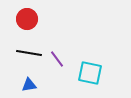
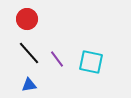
black line: rotated 40 degrees clockwise
cyan square: moved 1 px right, 11 px up
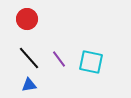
black line: moved 5 px down
purple line: moved 2 px right
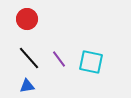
blue triangle: moved 2 px left, 1 px down
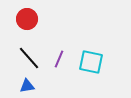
purple line: rotated 60 degrees clockwise
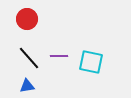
purple line: moved 3 px up; rotated 66 degrees clockwise
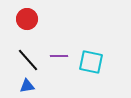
black line: moved 1 px left, 2 px down
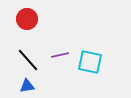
purple line: moved 1 px right, 1 px up; rotated 12 degrees counterclockwise
cyan square: moved 1 px left
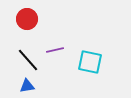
purple line: moved 5 px left, 5 px up
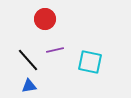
red circle: moved 18 px right
blue triangle: moved 2 px right
